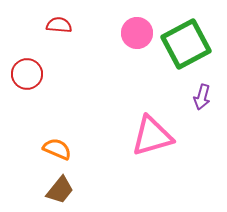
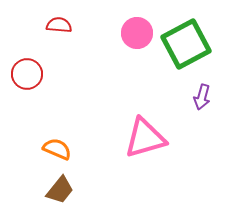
pink triangle: moved 7 px left, 2 px down
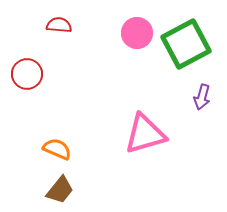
pink triangle: moved 4 px up
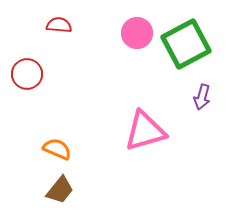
pink triangle: moved 3 px up
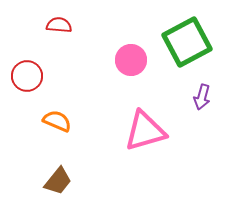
pink circle: moved 6 px left, 27 px down
green square: moved 1 px right, 2 px up
red circle: moved 2 px down
orange semicircle: moved 28 px up
brown trapezoid: moved 2 px left, 9 px up
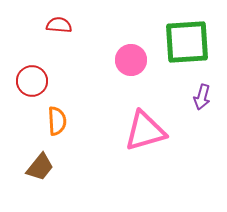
green square: rotated 24 degrees clockwise
red circle: moved 5 px right, 5 px down
orange semicircle: rotated 64 degrees clockwise
brown trapezoid: moved 18 px left, 14 px up
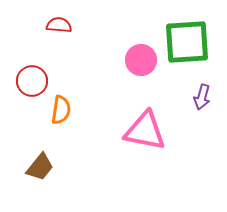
pink circle: moved 10 px right
orange semicircle: moved 4 px right, 11 px up; rotated 12 degrees clockwise
pink triangle: rotated 27 degrees clockwise
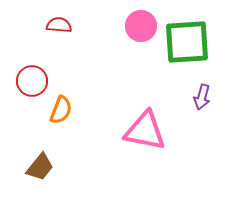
pink circle: moved 34 px up
orange semicircle: rotated 12 degrees clockwise
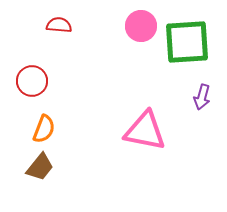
orange semicircle: moved 17 px left, 19 px down
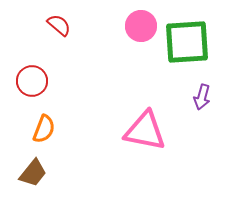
red semicircle: rotated 35 degrees clockwise
brown trapezoid: moved 7 px left, 6 px down
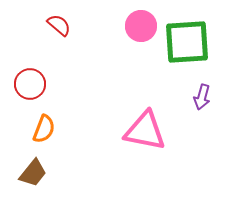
red circle: moved 2 px left, 3 px down
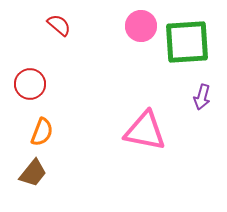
orange semicircle: moved 2 px left, 3 px down
